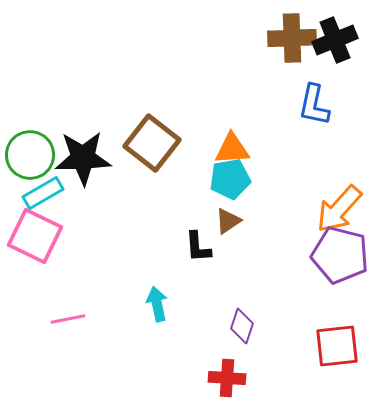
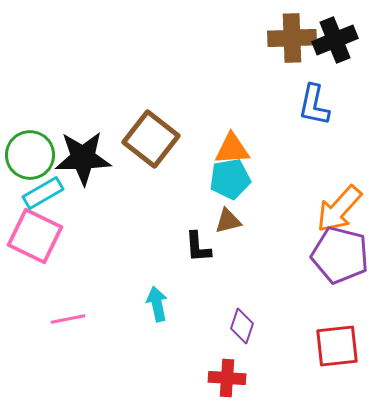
brown square: moved 1 px left, 4 px up
brown triangle: rotated 20 degrees clockwise
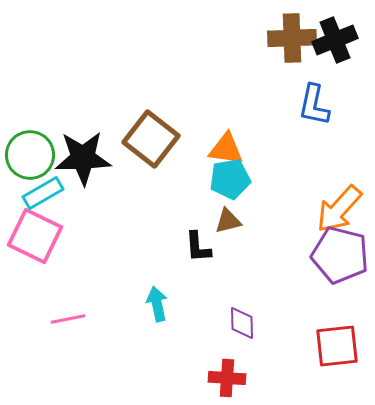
orange triangle: moved 6 px left; rotated 12 degrees clockwise
purple diamond: moved 3 px up; rotated 20 degrees counterclockwise
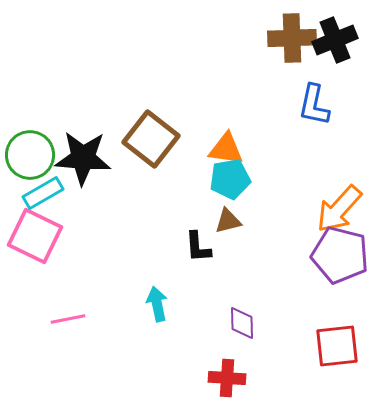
black star: rotated 6 degrees clockwise
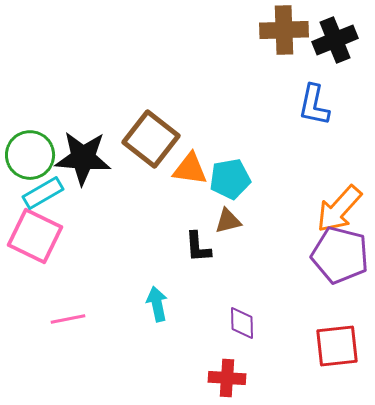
brown cross: moved 8 px left, 8 px up
orange triangle: moved 36 px left, 20 px down
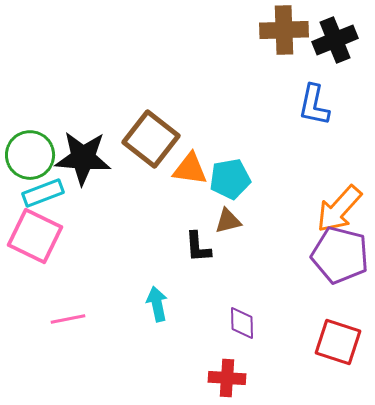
cyan rectangle: rotated 9 degrees clockwise
red square: moved 1 px right, 4 px up; rotated 24 degrees clockwise
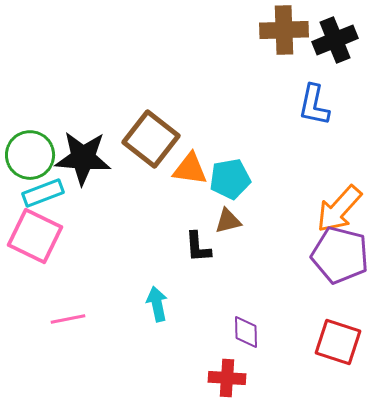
purple diamond: moved 4 px right, 9 px down
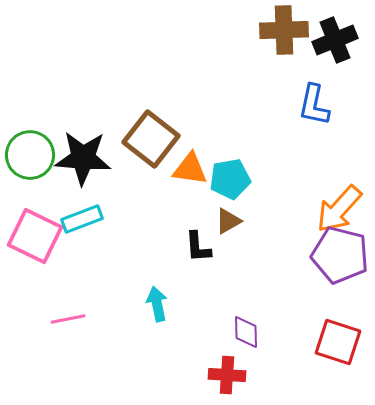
cyan rectangle: moved 39 px right, 26 px down
brown triangle: rotated 16 degrees counterclockwise
red cross: moved 3 px up
